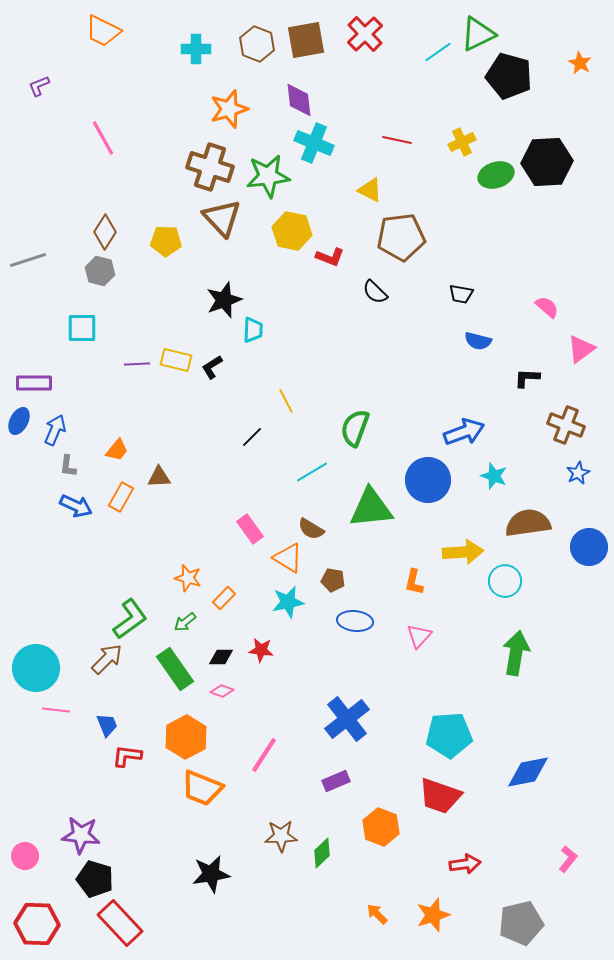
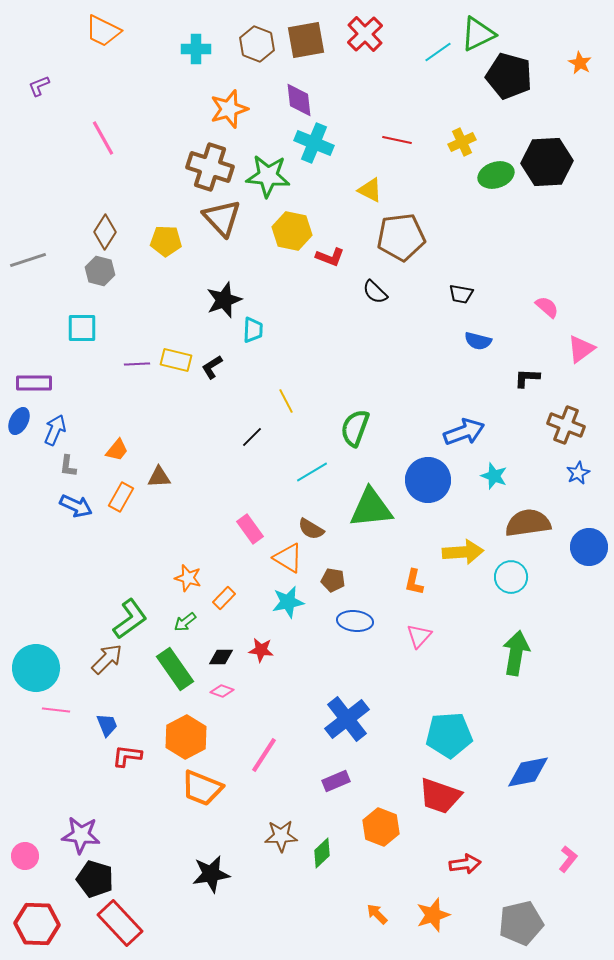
green star at (268, 176): rotated 12 degrees clockwise
cyan circle at (505, 581): moved 6 px right, 4 px up
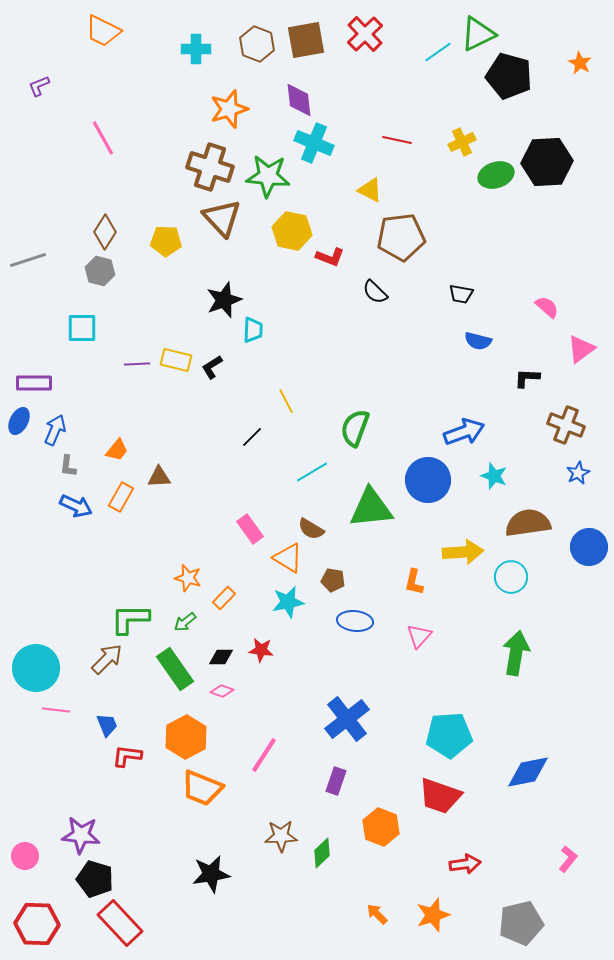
green L-shape at (130, 619): rotated 144 degrees counterclockwise
purple rectangle at (336, 781): rotated 48 degrees counterclockwise
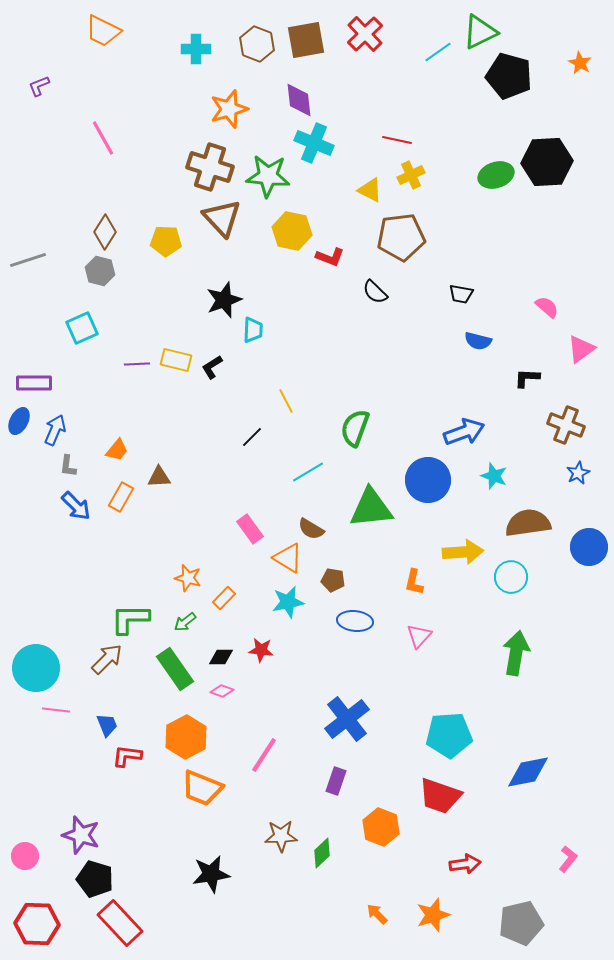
green triangle at (478, 34): moved 2 px right, 2 px up
yellow cross at (462, 142): moved 51 px left, 33 px down
cyan square at (82, 328): rotated 24 degrees counterclockwise
cyan line at (312, 472): moved 4 px left
blue arrow at (76, 506): rotated 20 degrees clockwise
purple star at (81, 835): rotated 12 degrees clockwise
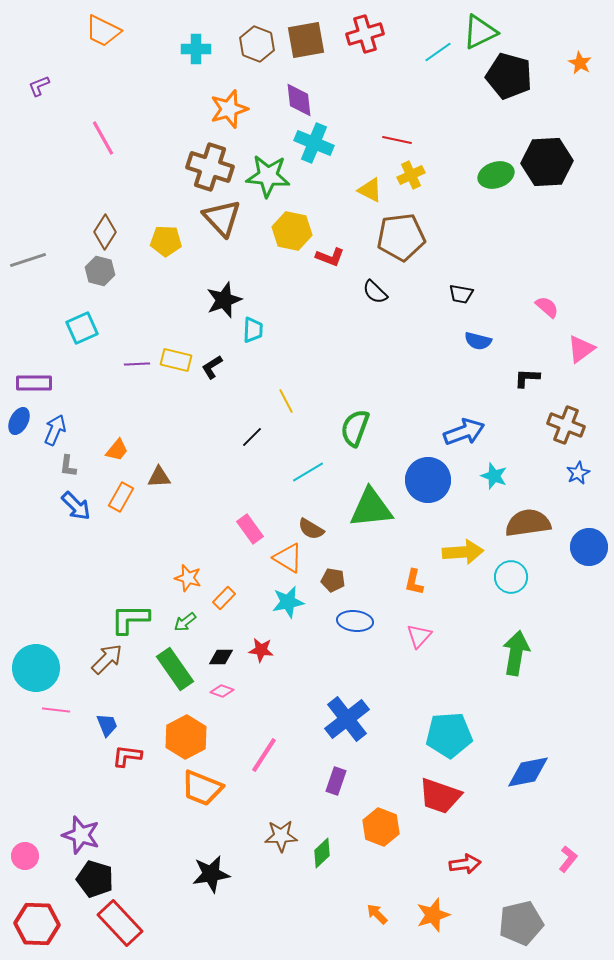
red cross at (365, 34): rotated 27 degrees clockwise
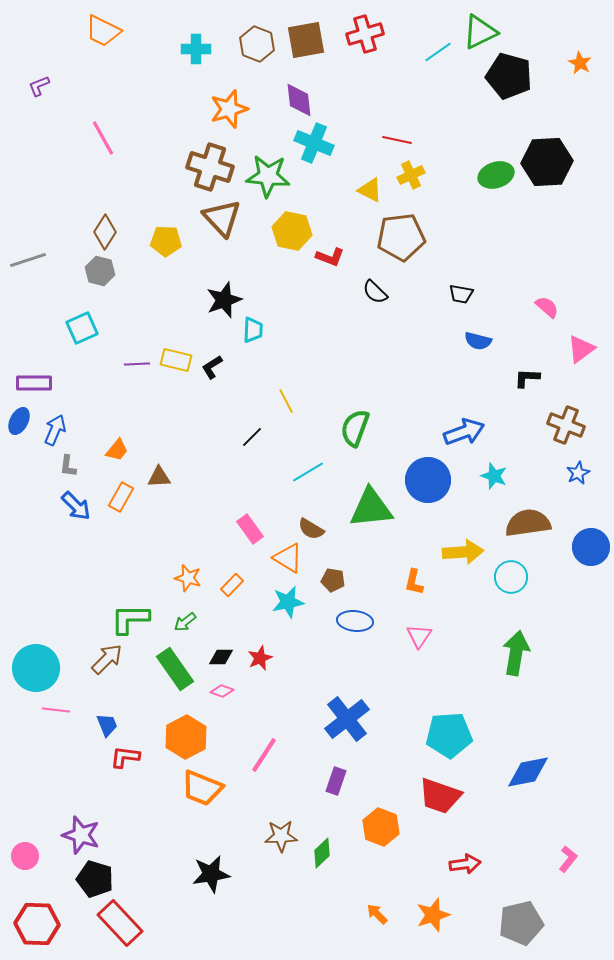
blue circle at (589, 547): moved 2 px right
orange rectangle at (224, 598): moved 8 px right, 13 px up
pink triangle at (419, 636): rotated 8 degrees counterclockwise
red star at (261, 650): moved 1 px left, 8 px down; rotated 30 degrees counterclockwise
red L-shape at (127, 756): moved 2 px left, 1 px down
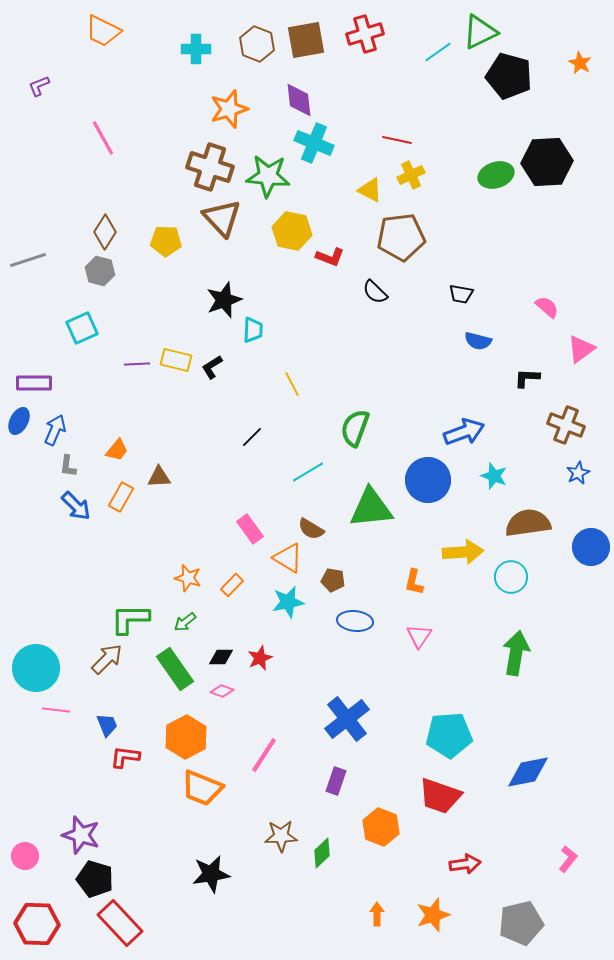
yellow line at (286, 401): moved 6 px right, 17 px up
orange arrow at (377, 914): rotated 45 degrees clockwise
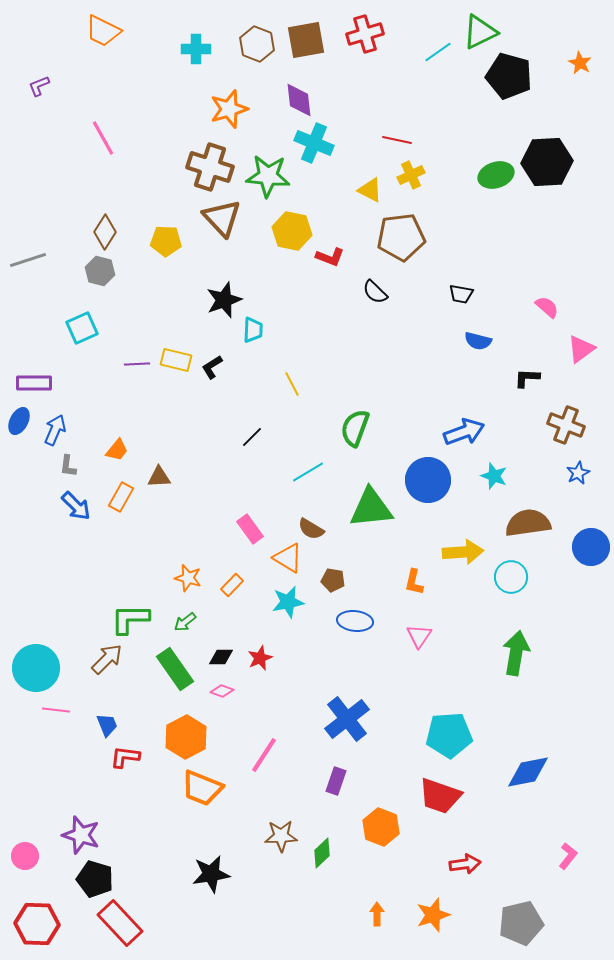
pink L-shape at (568, 859): moved 3 px up
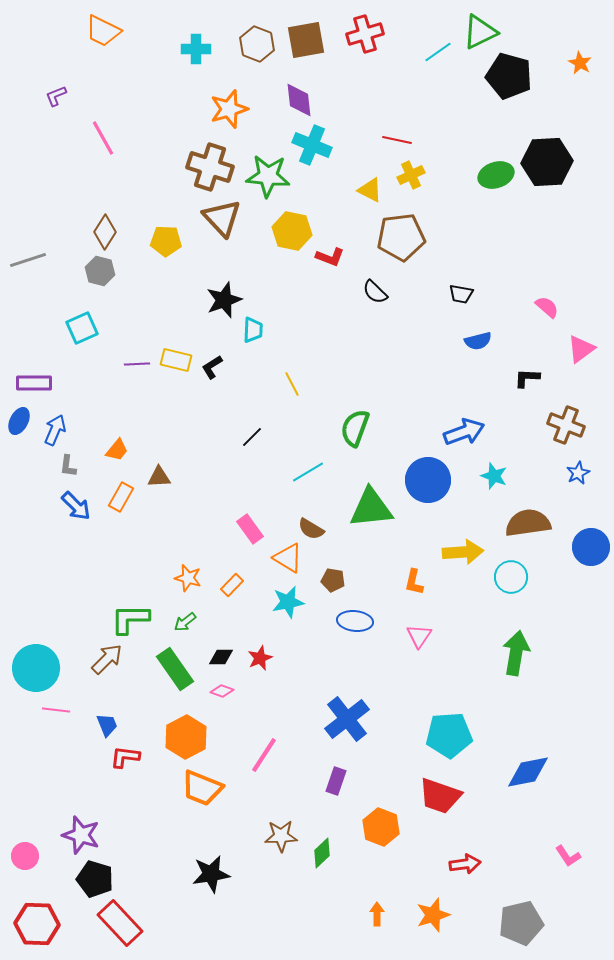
purple L-shape at (39, 86): moved 17 px right, 10 px down
cyan cross at (314, 143): moved 2 px left, 2 px down
blue semicircle at (478, 341): rotated 28 degrees counterclockwise
pink L-shape at (568, 856): rotated 108 degrees clockwise
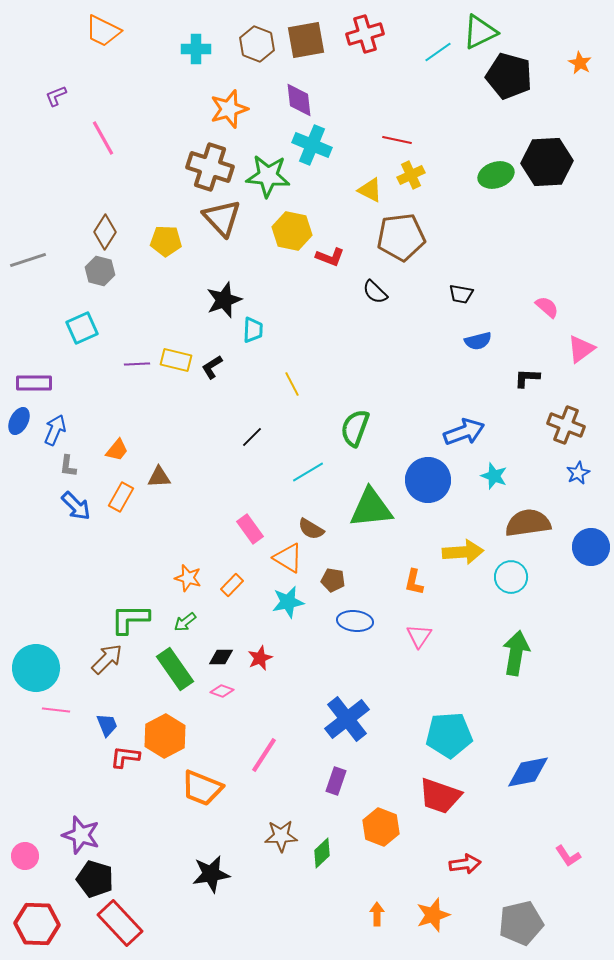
orange hexagon at (186, 737): moved 21 px left, 1 px up
